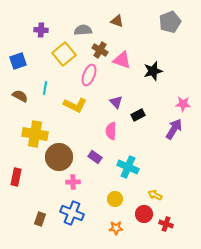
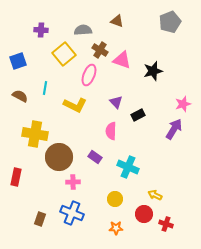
pink star: rotated 21 degrees counterclockwise
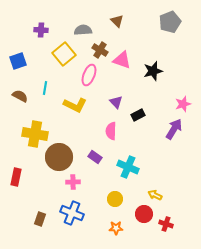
brown triangle: rotated 24 degrees clockwise
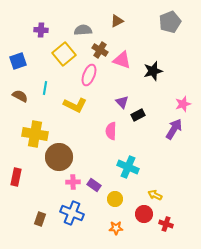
brown triangle: rotated 48 degrees clockwise
purple triangle: moved 6 px right
purple rectangle: moved 1 px left, 28 px down
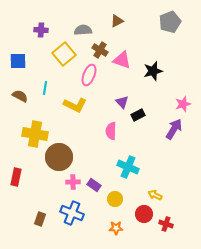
blue square: rotated 18 degrees clockwise
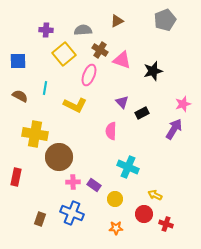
gray pentagon: moved 5 px left, 2 px up
purple cross: moved 5 px right
black rectangle: moved 4 px right, 2 px up
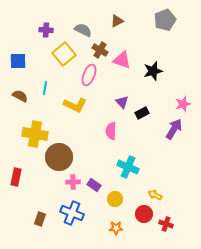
gray semicircle: rotated 30 degrees clockwise
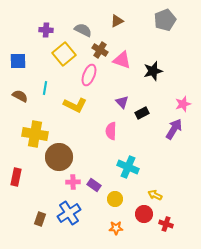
blue cross: moved 3 px left; rotated 35 degrees clockwise
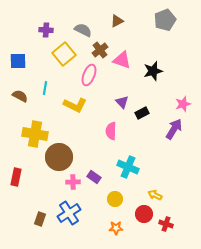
brown cross: rotated 21 degrees clockwise
purple rectangle: moved 8 px up
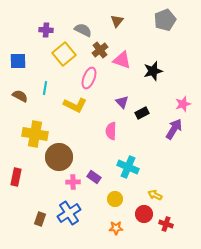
brown triangle: rotated 24 degrees counterclockwise
pink ellipse: moved 3 px down
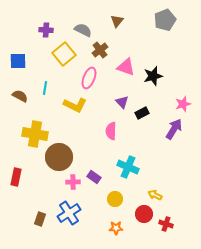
pink triangle: moved 4 px right, 7 px down
black star: moved 5 px down
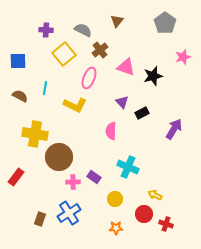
gray pentagon: moved 3 px down; rotated 15 degrees counterclockwise
pink star: moved 47 px up
red rectangle: rotated 24 degrees clockwise
